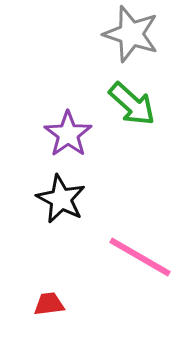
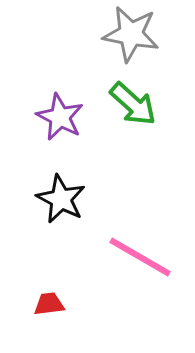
gray star: rotated 8 degrees counterclockwise
green arrow: moved 1 px right
purple star: moved 8 px left, 17 px up; rotated 9 degrees counterclockwise
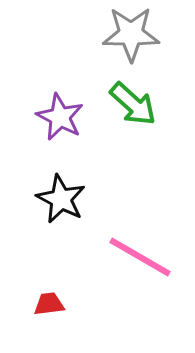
gray star: rotated 10 degrees counterclockwise
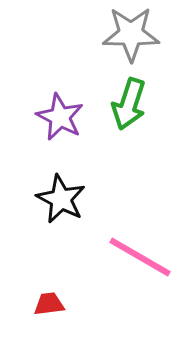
green arrow: moved 4 px left; rotated 66 degrees clockwise
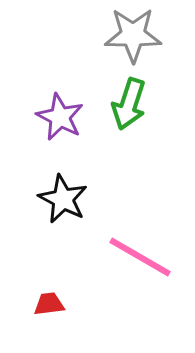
gray star: moved 2 px right, 1 px down
black star: moved 2 px right
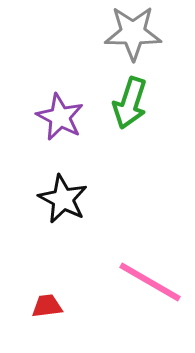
gray star: moved 2 px up
green arrow: moved 1 px right, 1 px up
pink line: moved 10 px right, 25 px down
red trapezoid: moved 2 px left, 2 px down
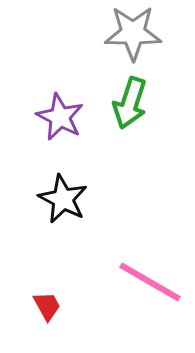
red trapezoid: rotated 68 degrees clockwise
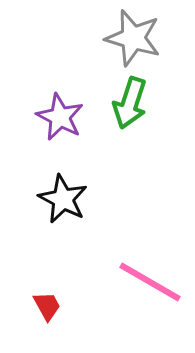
gray star: moved 5 px down; rotated 16 degrees clockwise
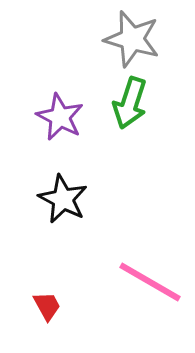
gray star: moved 1 px left, 1 px down
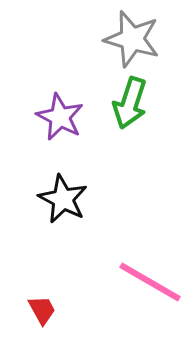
red trapezoid: moved 5 px left, 4 px down
